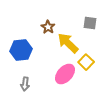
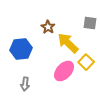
blue hexagon: moved 1 px up
pink ellipse: moved 1 px left, 3 px up
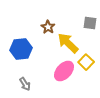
gray arrow: rotated 40 degrees counterclockwise
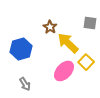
brown star: moved 2 px right
blue hexagon: rotated 10 degrees counterclockwise
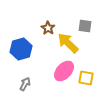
gray square: moved 5 px left, 3 px down
brown star: moved 2 px left, 1 px down
yellow square: moved 16 px down; rotated 35 degrees counterclockwise
gray arrow: rotated 120 degrees counterclockwise
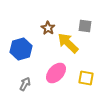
pink ellipse: moved 8 px left, 2 px down
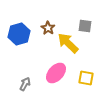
blue hexagon: moved 2 px left, 15 px up
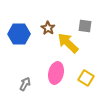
blue hexagon: rotated 15 degrees clockwise
pink ellipse: rotated 30 degrees counterclockwise
yellow square: rotated 21 degrees clockwise
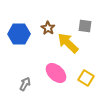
pink ellipse: rotated 60 degrees counterclockwise
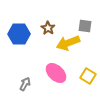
yellow arrow: rotated 65 degrees counterclockwise
yellow square: moved 2 px right, 2 px up
